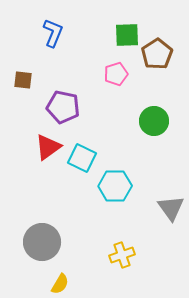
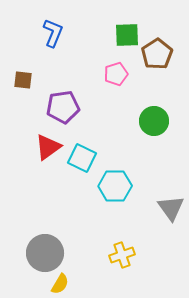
purple pentagon: rotated 20 degrees counterclockwise
gray circle: moved 3 px right, 11 px down
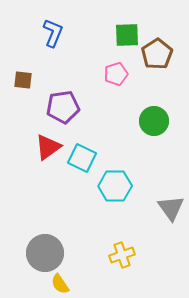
yellow semicircle: rotated 115 degrees clockwise
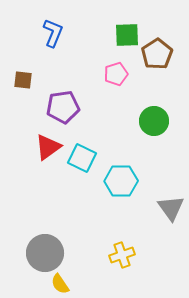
cyan hexagon: moved 6 px right, 5 px up
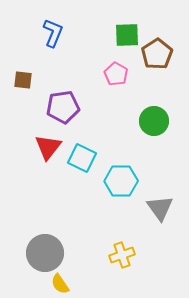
pink pentagon: rotated 25 degrees counterclockwise
red triangle: rotated 16 degrees counterclockwise
gray triangle: moved 11 px left
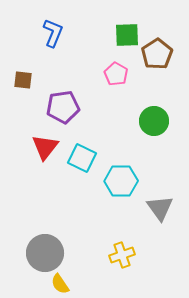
red triangle: moved 3 px left
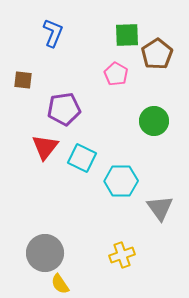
purple pentagon: moved 1 px right, 2 px down
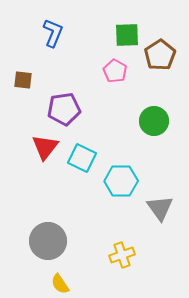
brown pentagon: moved 3 px right, 1 px down
pink pentagon: moved 1 px left, 3 px up
gray circle: moved 3 px right, 12 px up
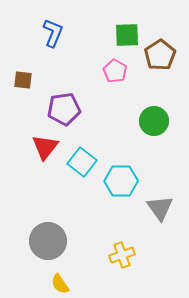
cyan square: moved 4 px down; rotated 12 degrees clockwise
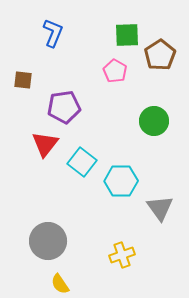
purple pentagon: moved 2 px up
red triangle: moved 3 px up
